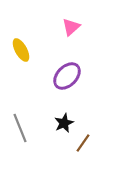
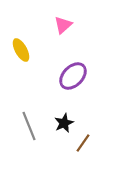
pink triangle: moved 8 px left, 2 px up
purple ellipse: moved 6 px right
gray line: moved 9 px right, 2 px up
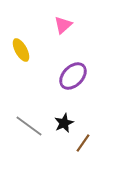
gray line: rotated 32 degrees counterclockwise
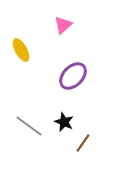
black star: moved 1 px up; rotated 24 degrees counterclockwise
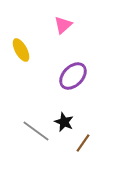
gray line: moved 7 px right, 5 px down
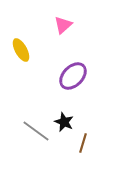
brown line: rotated 18 degrees counterclockwise
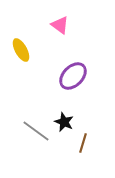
pink triangle: moved 3 px left; rotated 42 degrees counterclockwise
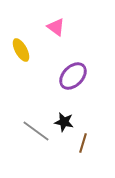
pink triangle: moved 4 px left, 2 px down
black star: rotated 12 degrees counterclockwise
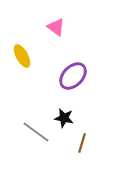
yellow ellipse: moved 1 px right, 6 px down
black star: moved 4 px up
gray line: moved 1 px down
brown line: moved 1 px left
